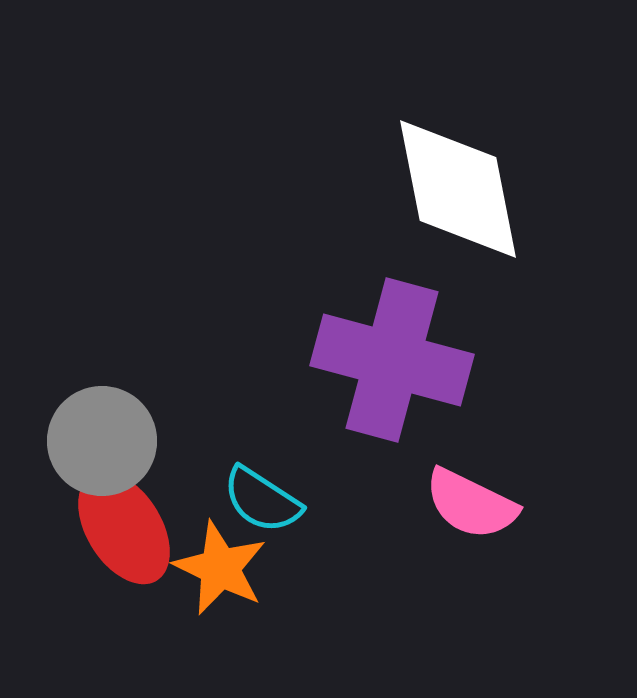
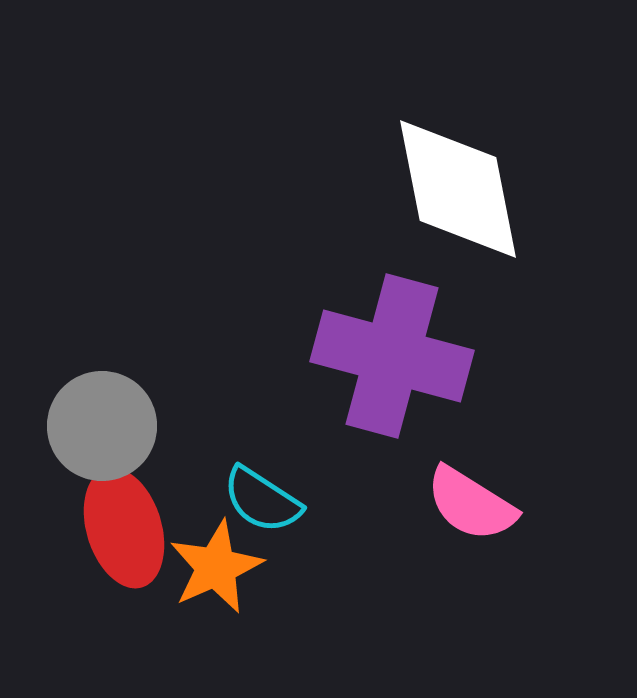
purple cross: moved 4 px up
gray circle: moved 15 px up
pink semicircle: rotated 6 degrees clockwise
red ellipse: rotated 15 degrees clockwise
orange star: moved 4 px left, 1 px up; rotated 22 degrees clockwise
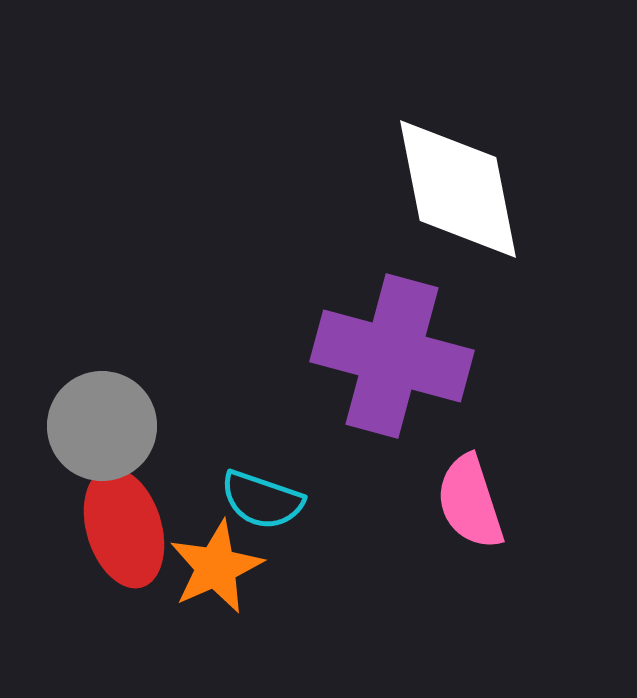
cyan semicircle: rotated 14 degrees counterclockwise
pink semicircle: moved 1 px left, 2 px up; rotated 40 degrees clockwise
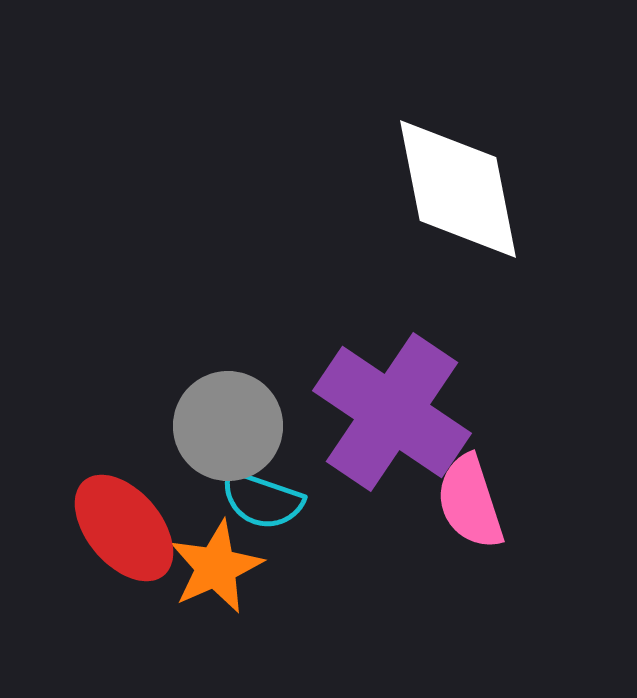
purple cross: moved 56 px down; rotated 19 degrees clockwise
gray circle: moved 126 px right
red ellipse: rotated 23 degrees counterclockwise
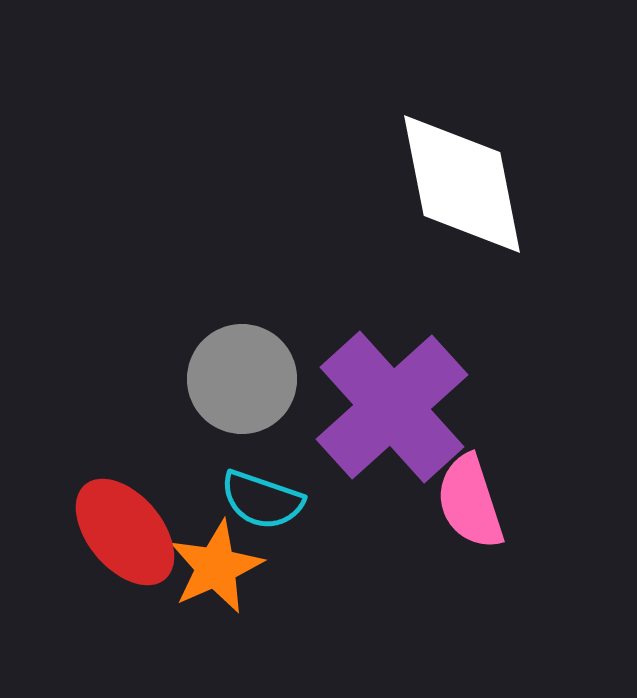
white diamond: moved 4 px right, 5 px up
purple cross: moved 5 px up; rotated 14 degrees clockwise
gray circle: moved 14 px right, 47 px up
red ellipse: moved 1 px right, 4 px down
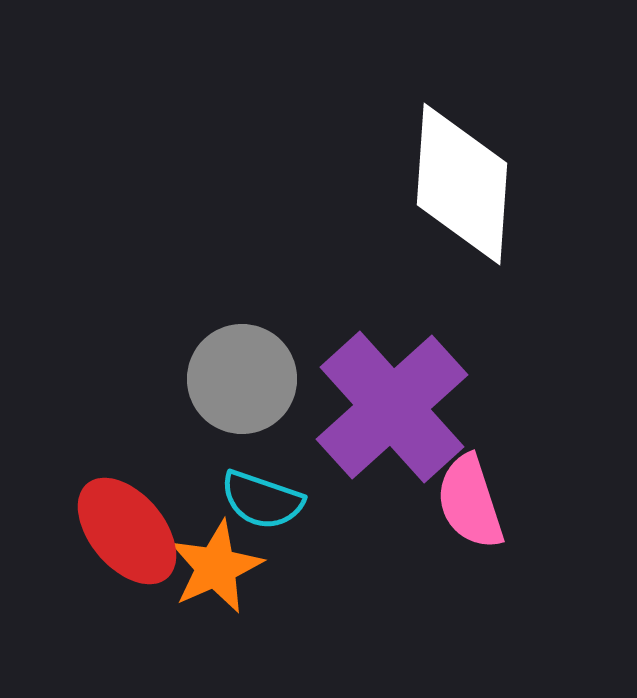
white diamond: rotated 15 degrees clockwise
red ellipse: moved 2 px right, 1 px up
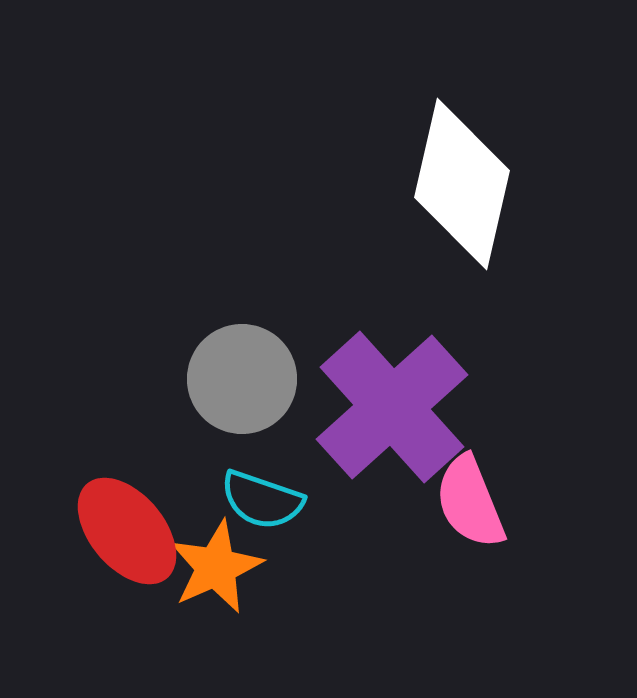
white diamond: rotated 9 degrees clockwise
pink semicircle: rotated 4 degrees counterclockwise
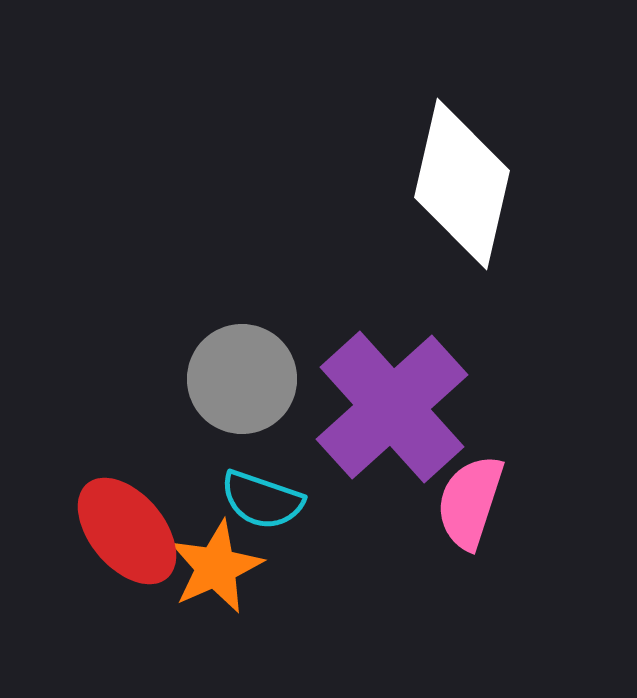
pink semicircle: rotated 40 degrees clockwise
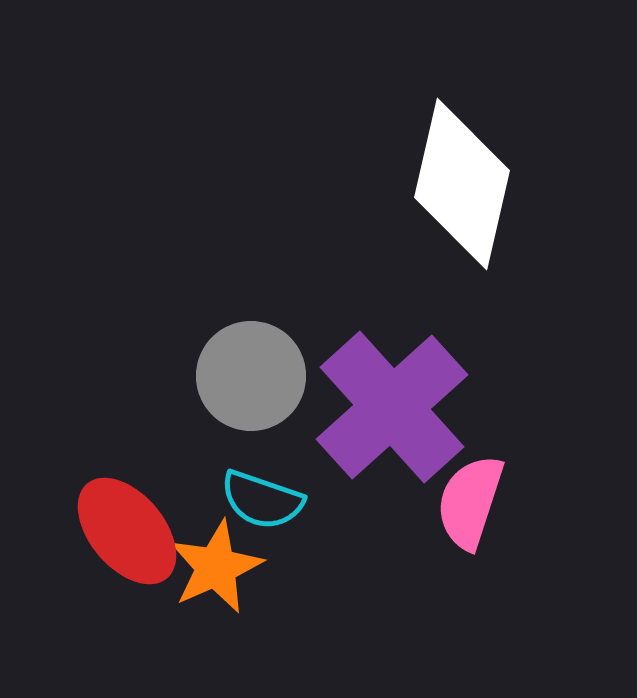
gray circle: moved 9 px right, 3 px up
